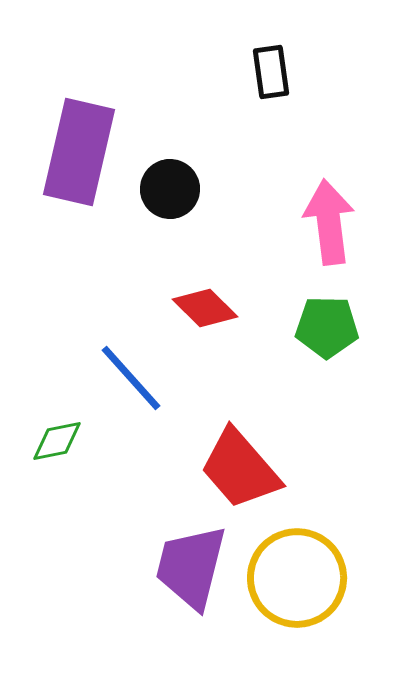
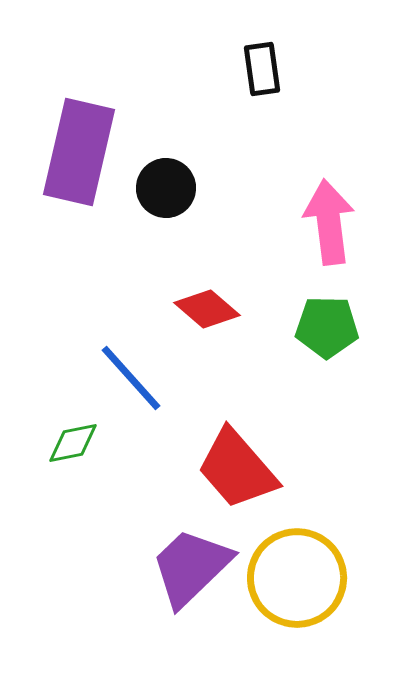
black rectangle: moved 9 px left, 3 px up
black circle: moved 4 px left, 1 px up
red diamond: moved 2 px right, 1 px down; rotated 4 degrees counterclockwise
green diamond: moved 16 px right, 2 px down
red trapezoid: moved 3 px left
purple trapezoid: rotated 32 degrees clockwise
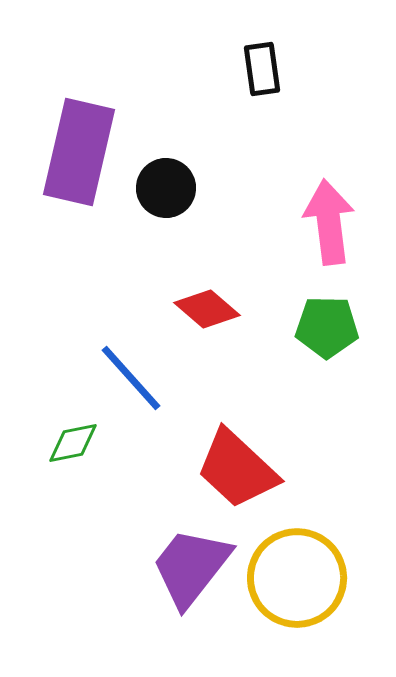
red trapezoid: rotated 6 degrees counterclockwise
purple trapezoid: rotated 8 degrees counterclockwise
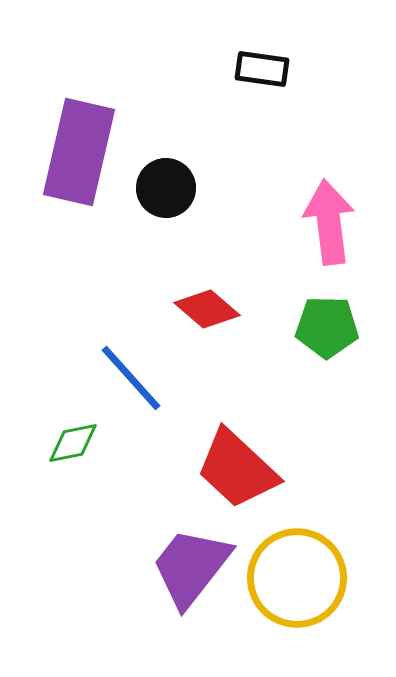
black rectangle: rotated 74 degrees counterclockwise
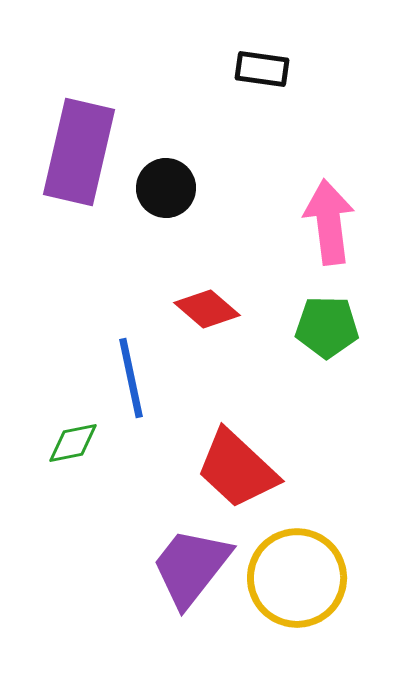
blue line: rotated 30 degrees clockwise
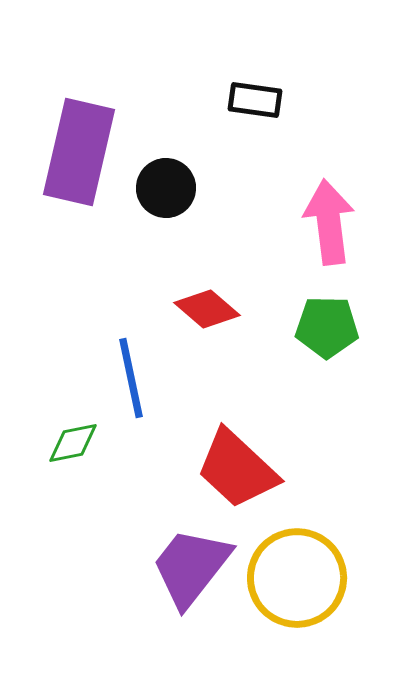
black rectangle: moved 7 px left, 31 px down
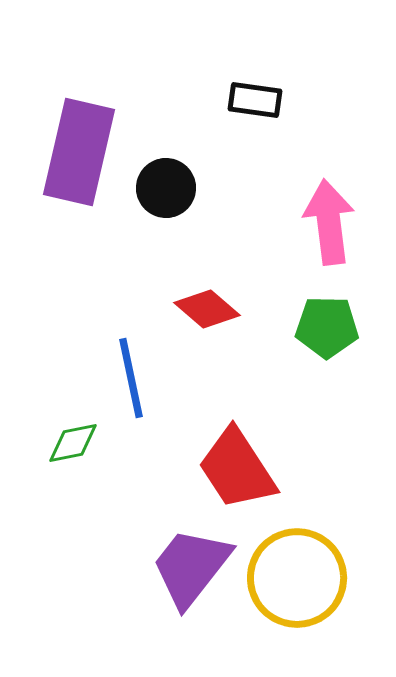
red trapezoid: rotated 14 degrees clockwise
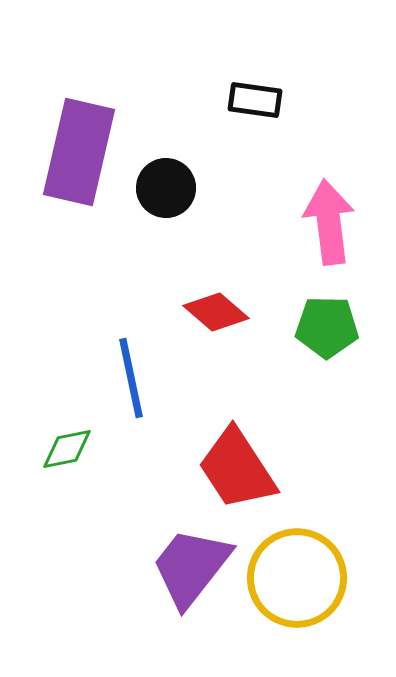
red diamond: moved 9 px right, 3 px down
green diamond: moved 6 px left, 6 px down
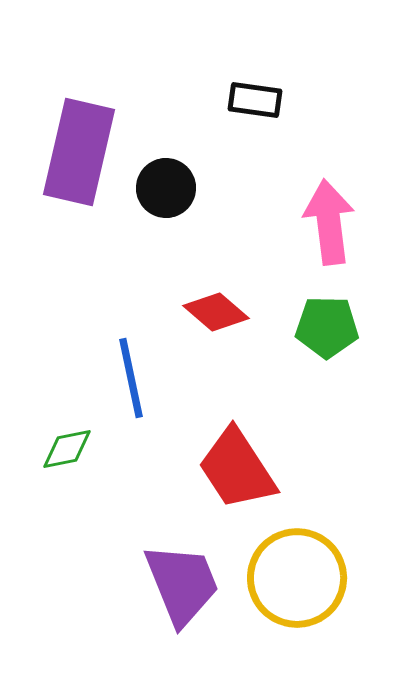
purple trapezoid: moved 9 px left, 17 px down; rotated 120 degrees clockwise
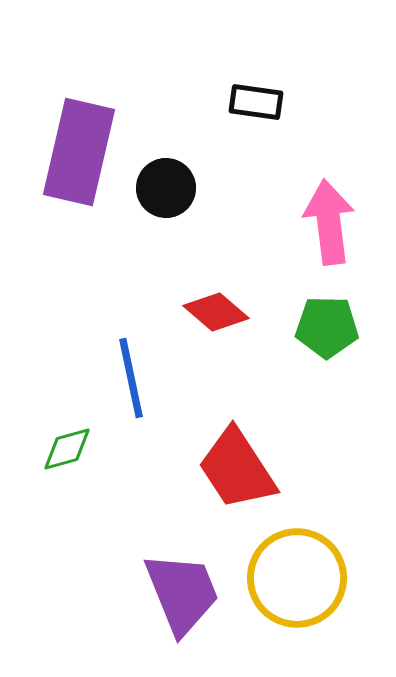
black rectangle: moved 1 px right, 2 px down
green diamond: rotated 4 degrees counterclockwise
purple trapezoid: moved 9 px down
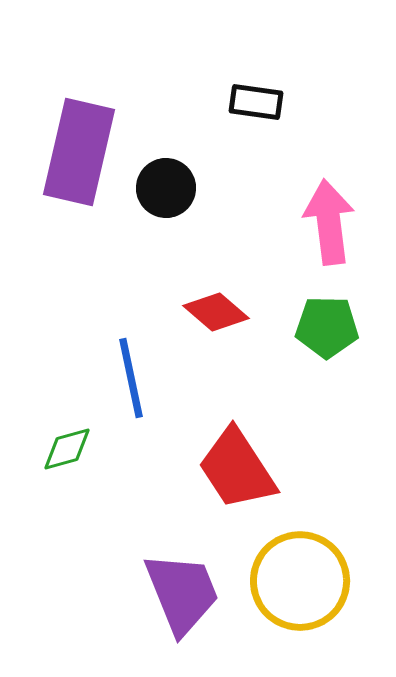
yellow circle: moved 3 px right, 3 px down
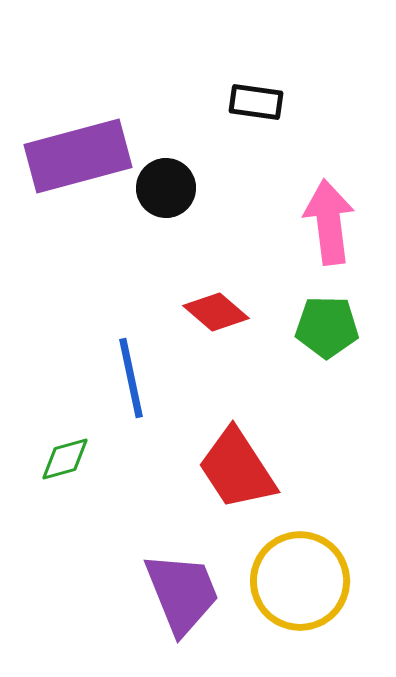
purple rectangle: moved 1 px left, 4 px down; rotated 62 degrees clockwise
green diamond: moved 2 px left, 10 px down
